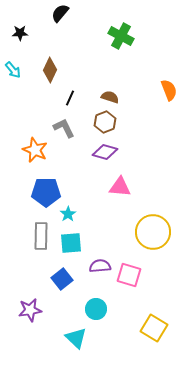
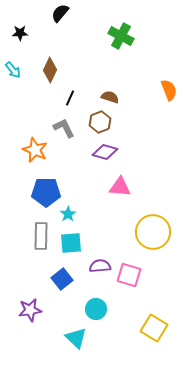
brown hexagon: moved 5 px left
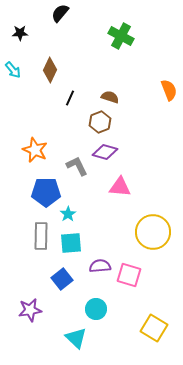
gray L-shape: moved 13 px right, 38 px down
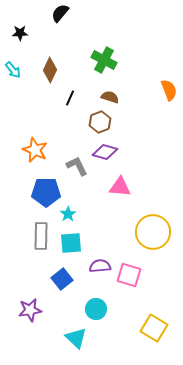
green cross: moved 17 px left, 24 px down
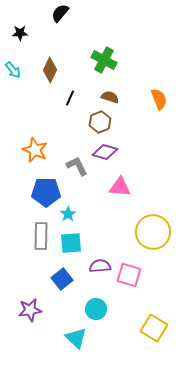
orange semicircle: moved 10 px left, 9 px down
